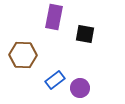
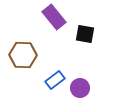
purple rectangle: rotated 50 degrees counterclockwise
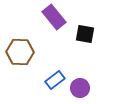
brown hexagon: moved 3 px left, 3 px up
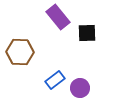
purple rectangle: moved 4 px right
black square: moved 2 px right, 1 px up; rotated 12 degrees counterclockwise
